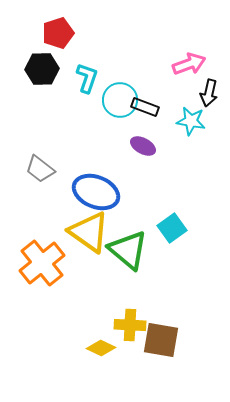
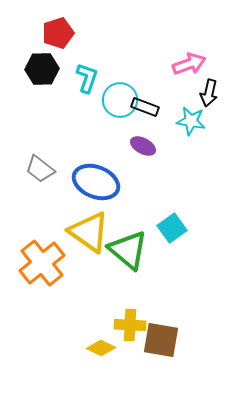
blue ellipse: moved 10 px up
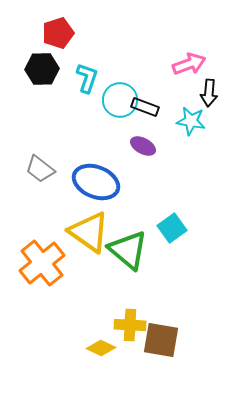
black arrow: rotated 8 degrees counterclockwise
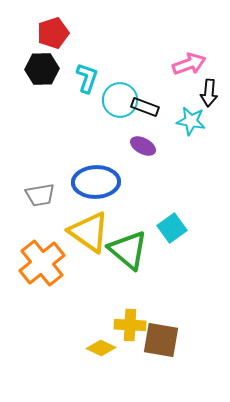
red pentagon: moved 5 px left
gray trapezoid: moved 26 px down; rotated 48 degrees counterclockwise
blue ellipse: rotated 24 degrees counterclockwise
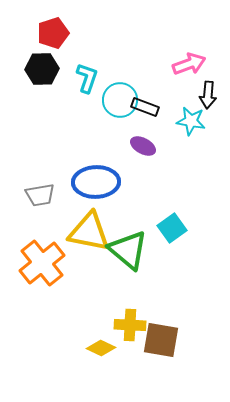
black arrow: moved 1 px left, 2 px down
yellow triangle: rotated 24 degrees counterclockwise
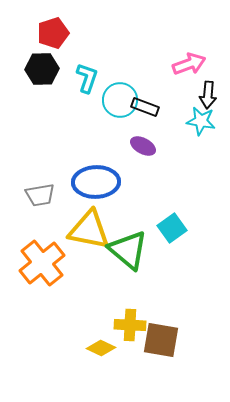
cyan star: moved 10 px right
yellow triangle: moved 2 px up
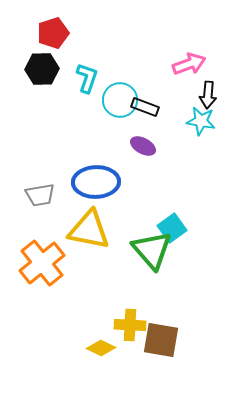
green triangle: moved 24 px right; rotated 9 degrees clockwise
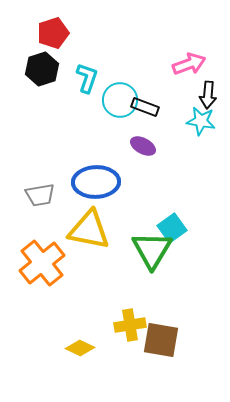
black hexagon: rotated 16 degrees counterclockwise
green triangle: rotated 12 degrees clockwise
yellow cross: rotated 12 degrees counterclockwise
yellow diamond: moved 21 px left
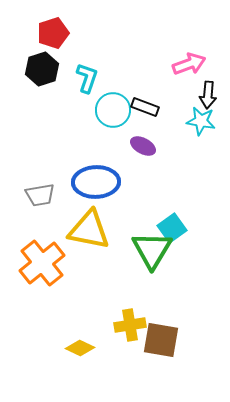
cyan circle: moved 7 px left, 10 px down
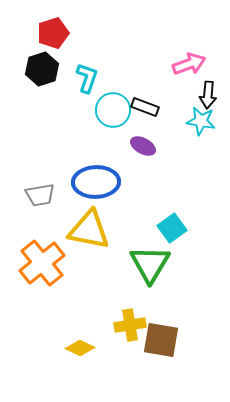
green triangle: moved 2 px left, 14 px down
